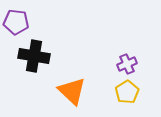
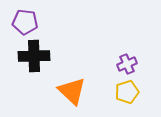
purple pentagon: moved 9 px right
black cross: rotated 12 degrees counterclockwise
yellow pentagon: rotated 15 degrees clockwise
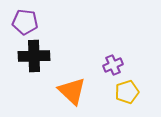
purple cross: moved 14 px left, 1 px down
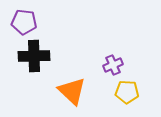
purple pentagon: moved 1 px left
yellow pentagon: rotated 20 degrees clockwise
